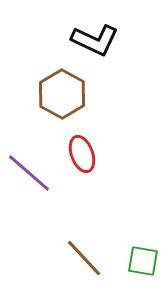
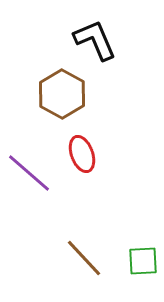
black L-shape: rotated 138 degrees counterclockwise
green square: rotated 12 degrees counterclockwise
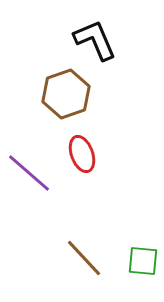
brown hexagon: moved 4 px right; rotated 12 degrees clockwise
green square: rotated 8 degrees clockwise
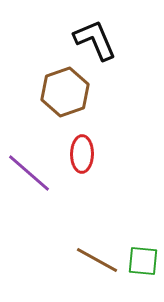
brown hexagon: moved 1 px left, 2 px up
red ellipse: rotated 21 degrees clockwise
brown line: moved 13 px right, 2 px down; rotated 18 degrees counterclockwise
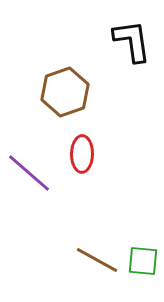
black L-shape: moved 37 px right, 1 px down; rotated 15 degrees clockwise
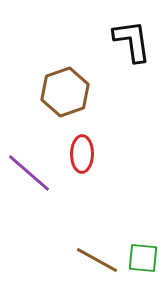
green square: moved 3 px up
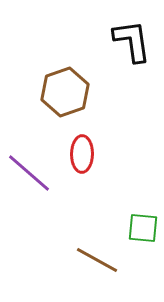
green square: moved 30 px up
